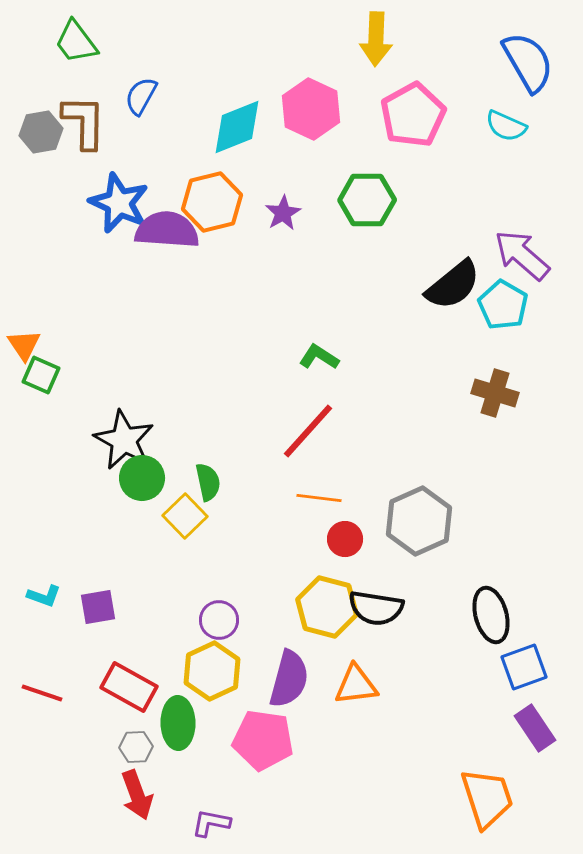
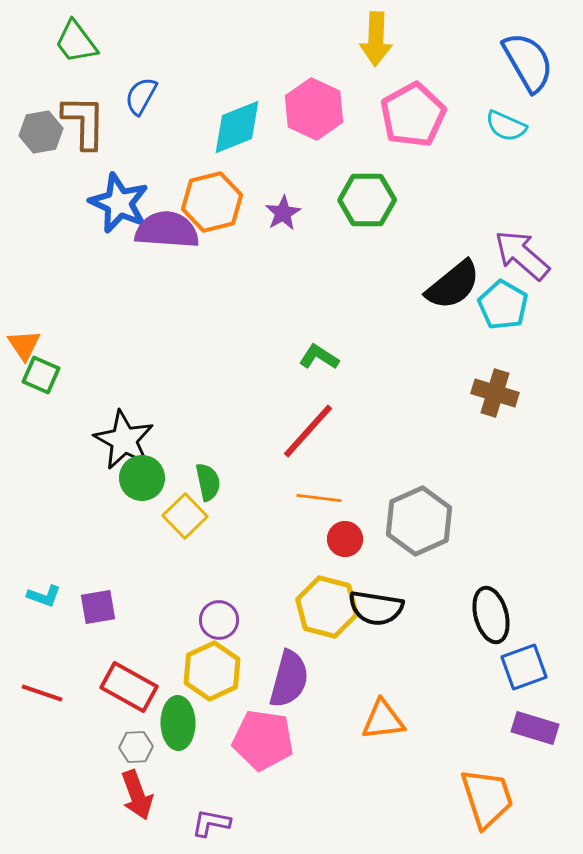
pink hexagon at (311, 109): moved 3 px right
orange triangle at (356, 685): moved 27 px right, 35 px down
purple rectangle at (535, 728): rotated 39 degrees counterclockwise
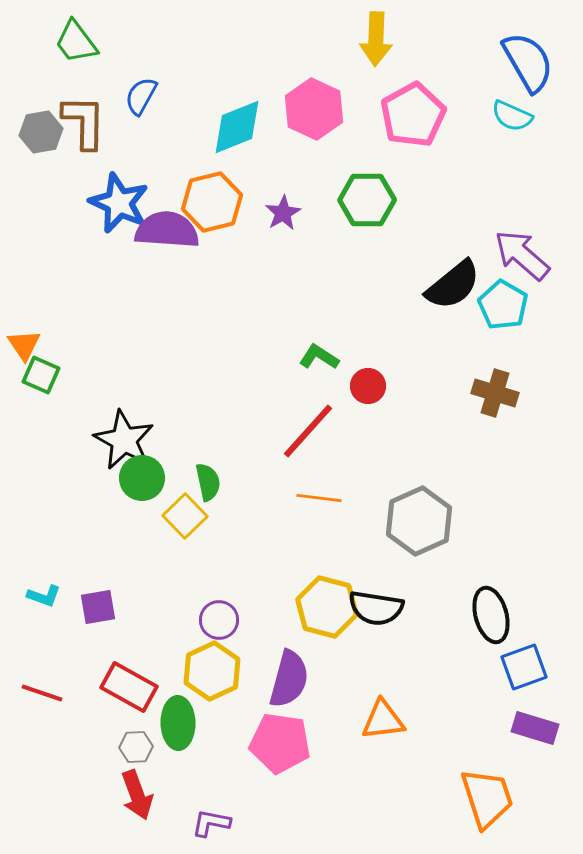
cyan semicircle at (506, 126): moved 6 px right, 10 px up
red circle at (345, 539): moved 23 px right, 153 px up
pink pentagon at (263, 740): moved 17 px right, 3 px down
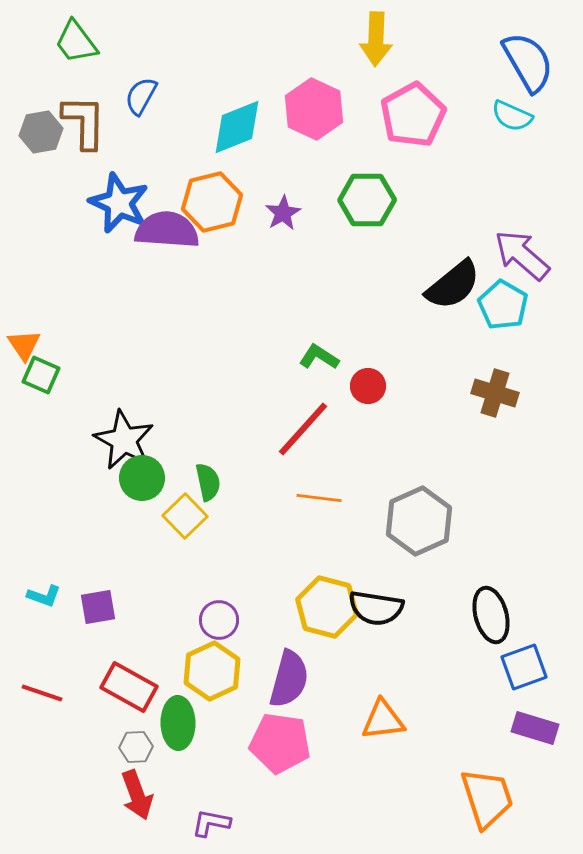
red line at (308, 431): moved 5 px left, 2 px up
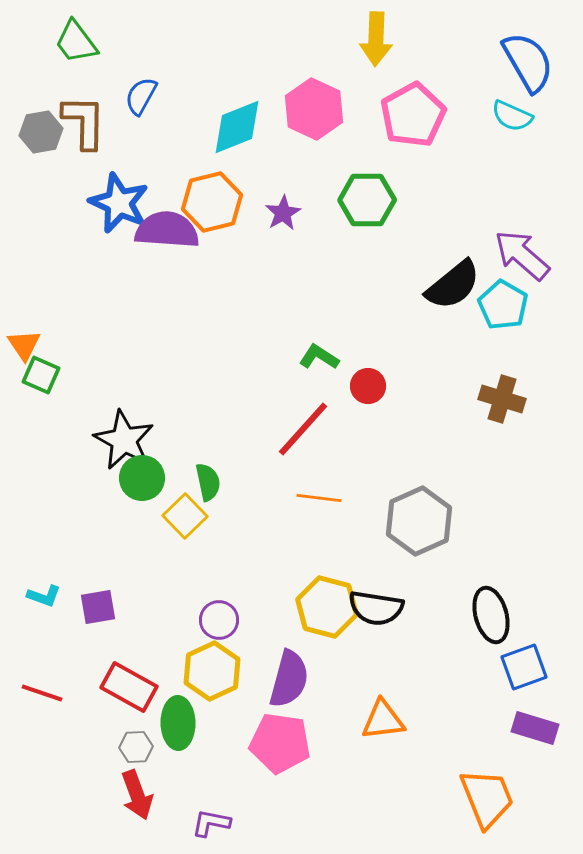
brown cross at (495, 393): moved 7 px right, 6 px down
orange trapezoid at (487, 798): rotated 4 degrees counterclockwise
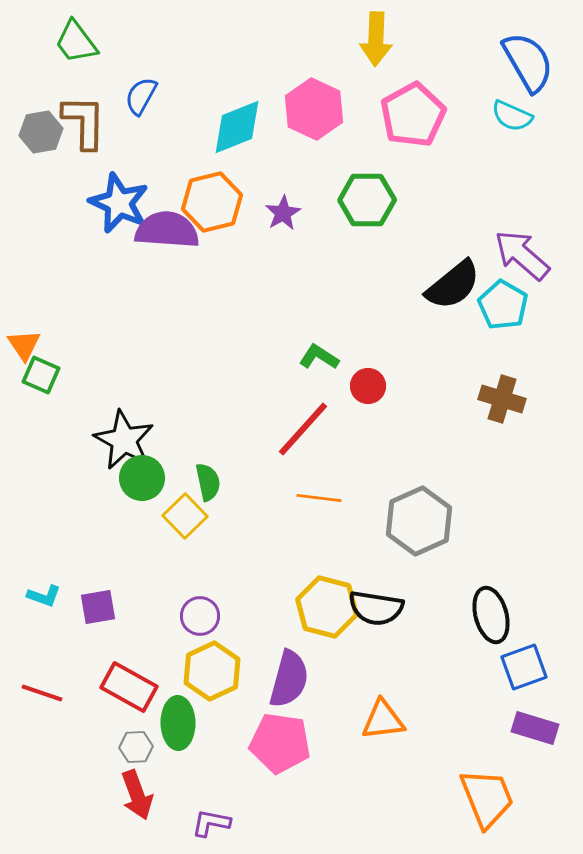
purple circle at (219, 620): moved 19 px left, 4 px up
